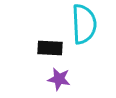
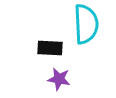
cyan semicircle: moved 2 px right
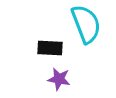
cyan semicircle: rotated 18 degrees counterclockwise
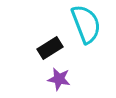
black rectangle: rotated 35 degrees counterclockwise
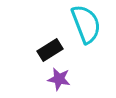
black rectangle: moved 2 px down
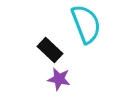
black rectangle: rotated 75 degrees clockwise
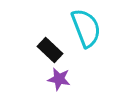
cyan semicircle: moved 4 px down
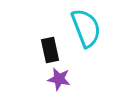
black rectangle: rotated 35 degrees clockwise
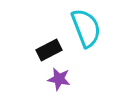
black rectangle: moved 1 px left; rotated 75 degrees clockwise
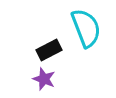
purple star: moved 15 px left; rotated 10 degrees clockwise
